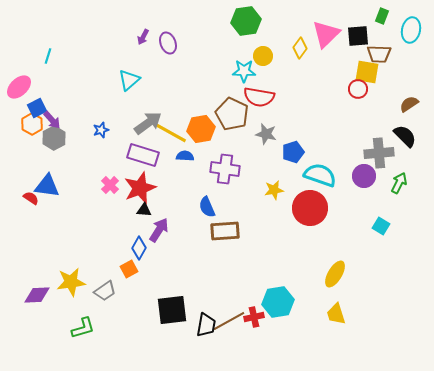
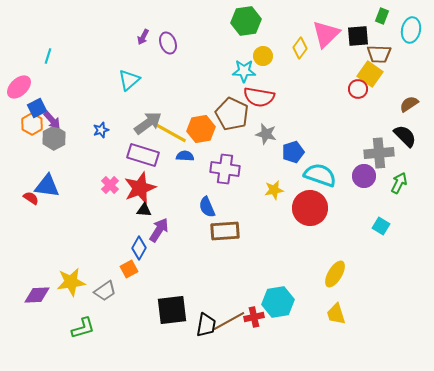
yellow square at (367, 72): moved 3 px right, 2 px down; rotated 25 degrees clockwise
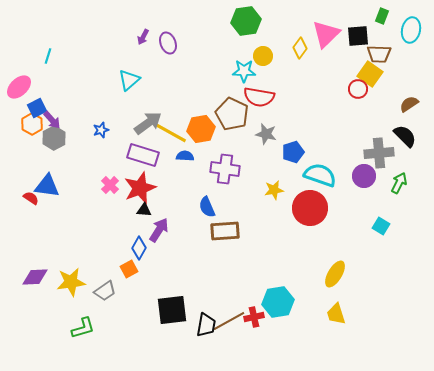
purple diamond at (37, 295): moved 2 px left, 18 px up
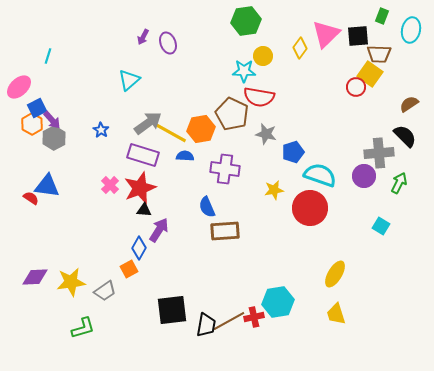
red circle at (358, 89): moved 2 px left, 2 px up
blue star at (101, 130): rotated 21 degrees counterclockwise
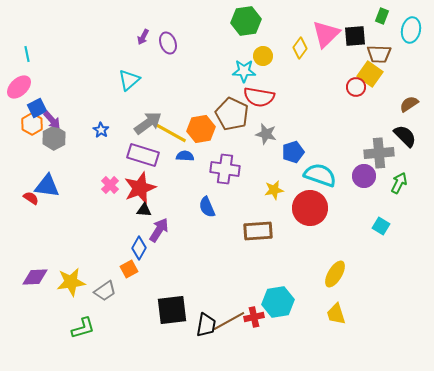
black square at (358, 36): moved 3 px left
cyan line at (48, 56): moved 21 px left, 2 px up; rotated 28 degrees counterclockwise
brown rectangle at (225, 231): moved 33 px right
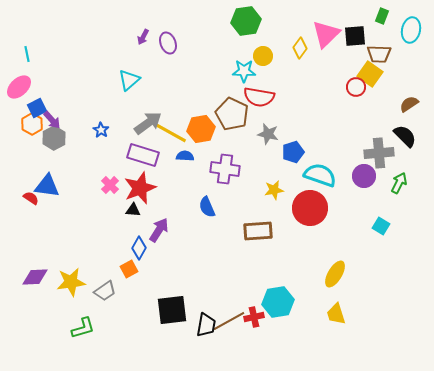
gray star at (266, 134): moved 2 px right
black triangle at (144, 210): moved 11 px left
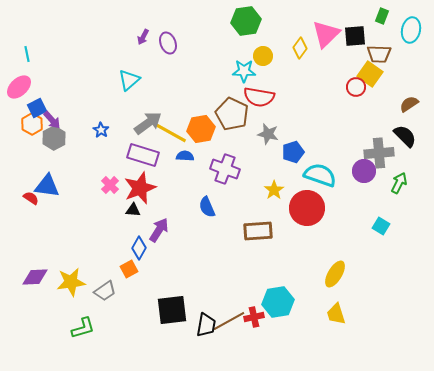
purple cross at (225, 169): rotated 12 degrees clockwise
purple circle at (364, 176): moved 5 px up
yellow star at (274, 190): rotated 24 degrees counterclockwise
red circle at (310, 208): moved 3 px left
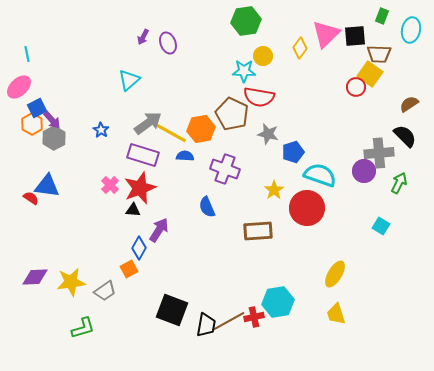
black square at (172, 310): rotated 28 degrees clockwise
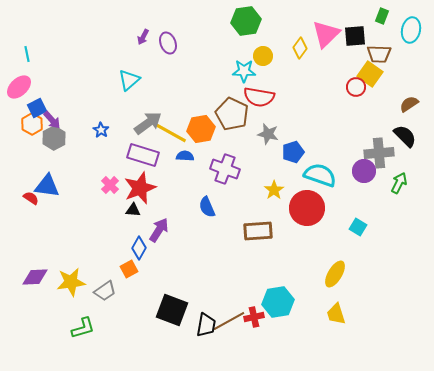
cyan square at (381, 226): moved 23 px left, 1 px down
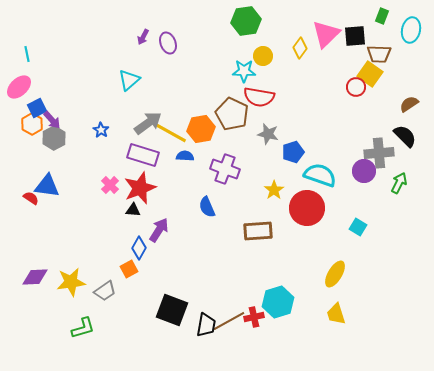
cyan hexagon at (278, 302): rotated 8 degrees counterclockwise
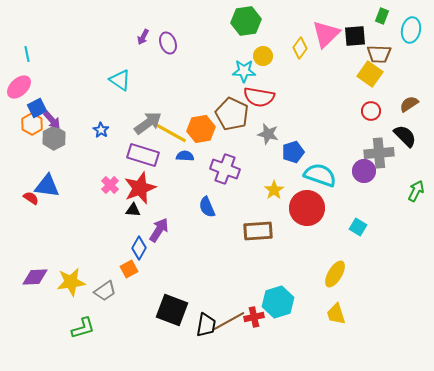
cyan triangle at (129, 80): moved 9 px left; rotated 45 degrees counterclockwise
red circle at (356, 87): moved 15 px right, 24 px down
green arrow at (399, 183): moved 17 px right, 8 px down
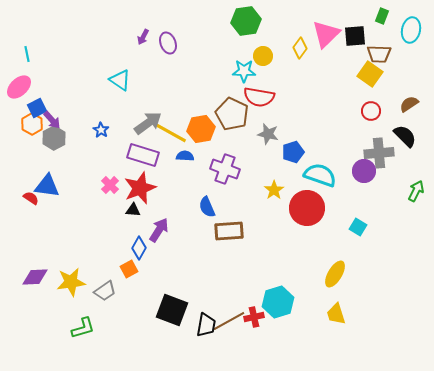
brown rectangle at (258, 231): moved 29 px left
